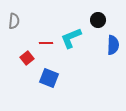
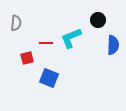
gray semicircle: moved 2 px right, 2 px down
red square: rotated 24 degrees clockwise
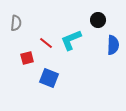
cyan L-shape: moved 2 px down
red line: rotated 40 degrees clockwise
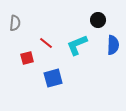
gray semicircle: moved 1 px left
cyan L-shape: moved 6 px right, 5 px down
blue square: moved 4 px right; rotated 36 degrees counterclockwise
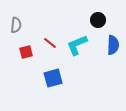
gray semicircle: moved 1 px right, 2 px down
red line: moved 4 px right
red square: moved 1 px left, 6 px up
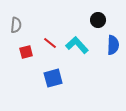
cyan L-shape: rotated 70 degrees clockwise
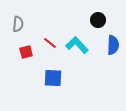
gray semicircle: moved 2 px right, 1 px up
blue square: rotated 18 degrees clockwise
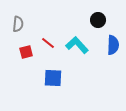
red line: moved 2 px left
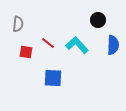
red square: rotated 24 degrees clockwise
